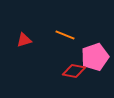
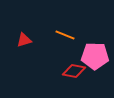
pink pentagon: moved 1 px up; rotated 20 degrees clockwise
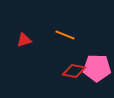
pink pentagon: moved 2 px right, 12 px down
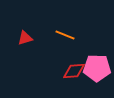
red triangle: moved 1 px right, 2 px up
red diamond: rotated 15 degrees counterclockwise
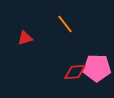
orange line: moved 11 px up; rotated 30 degrees clockwise
red diamond: moved 1 px right, 1 px down
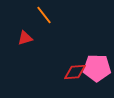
orange line: moved 21 px left, 9 px up
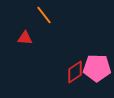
red triangle: rotated 21 degrees clockwise
red diamond: rotated 30 degrees counterclockwise
